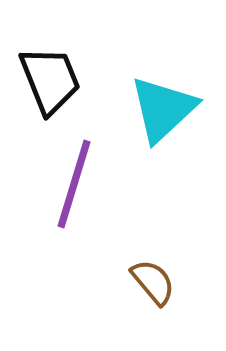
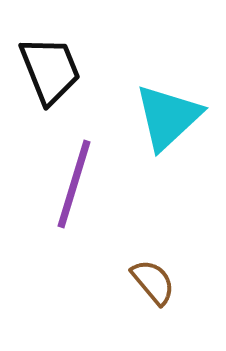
black trapezoid: moved 10 px up
cyan triangle: moved 5 px right, 8 px down
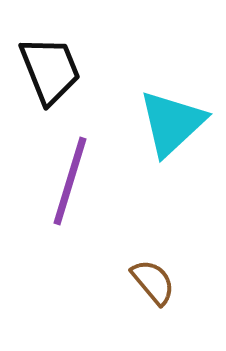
cyan triangle: moved 4 px right, 6 px down
purple line: moved 4 px left, 3 px up
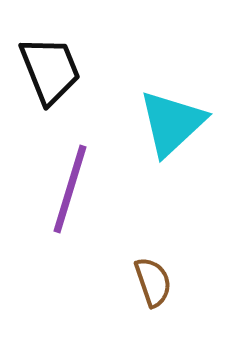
purple line: moved 8 px down
brown semicircle: rotated 21 degrees clockwise
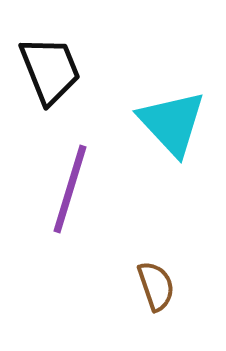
cyan triangle: rotated 30 degrees counterclockwise
brown semicircle: moved 3 px right, 4 px down
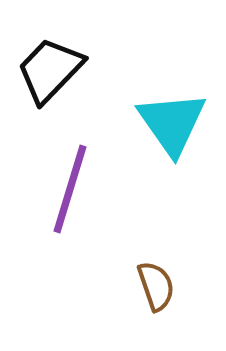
black trapezoid: rotated 114 degrees counterclockwise
cyan triangle: rotated 8 degrees clockwise
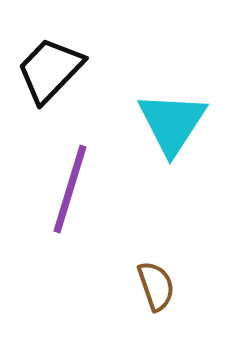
cyan triangle: rotated 8 degrees clockwise
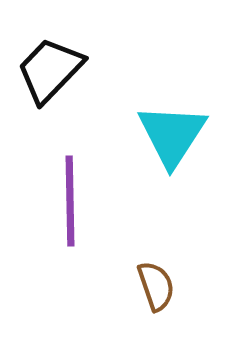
cyan triangle: moved 12 px down
purple line: moved 12 px down; rotated 18 degrees counterclockwise
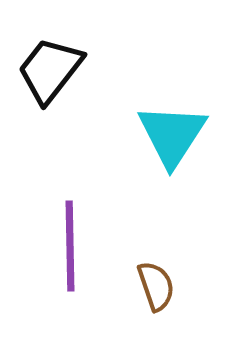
black trapezoid: rotated 6 degrees counterclockwise
purple line: moved 45 px down
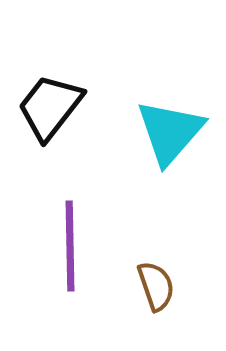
black trapezoid: moved 37 px down
cyan triangle: moved 2 px left, 3 px up; rotated 8 degrees clockwise
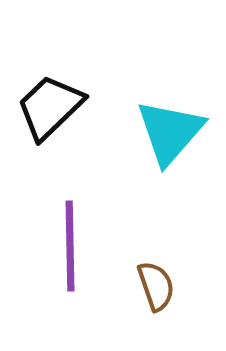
black trapezoid: rotated 8 degrees clockwise
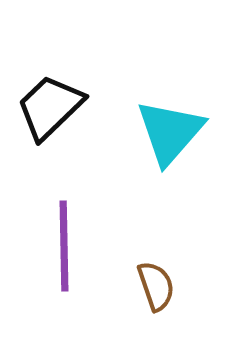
purple line: moved 6 px left
